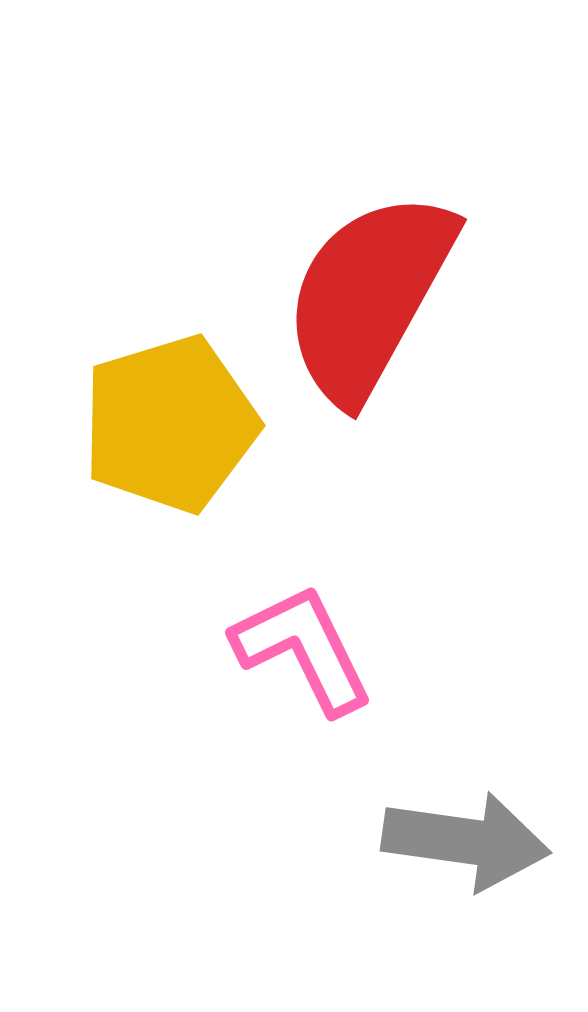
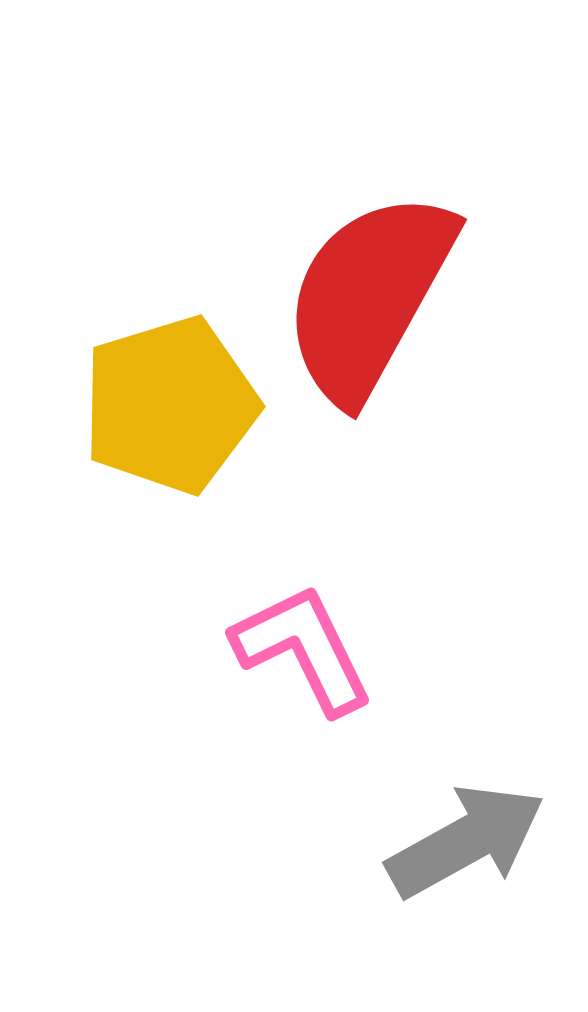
yellow pentagon: moved 19 px up
gray arrow: rotated 37 degrees counterclockwise
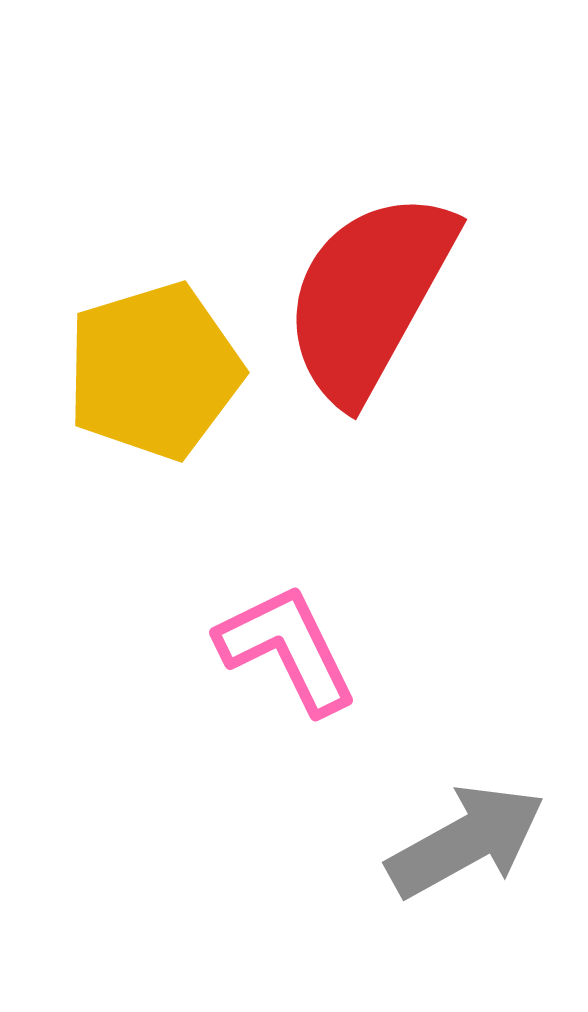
yellow pentagon: moved 16 px left, 34 px up
pink L-shape: moved 16 px left
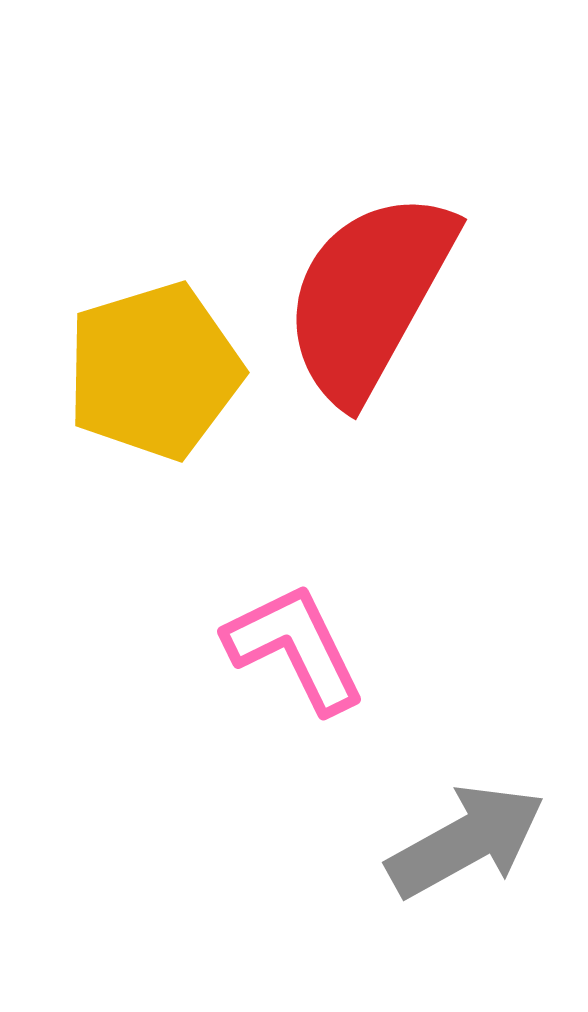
pink L-shape: moved 8 px right, 1 px up
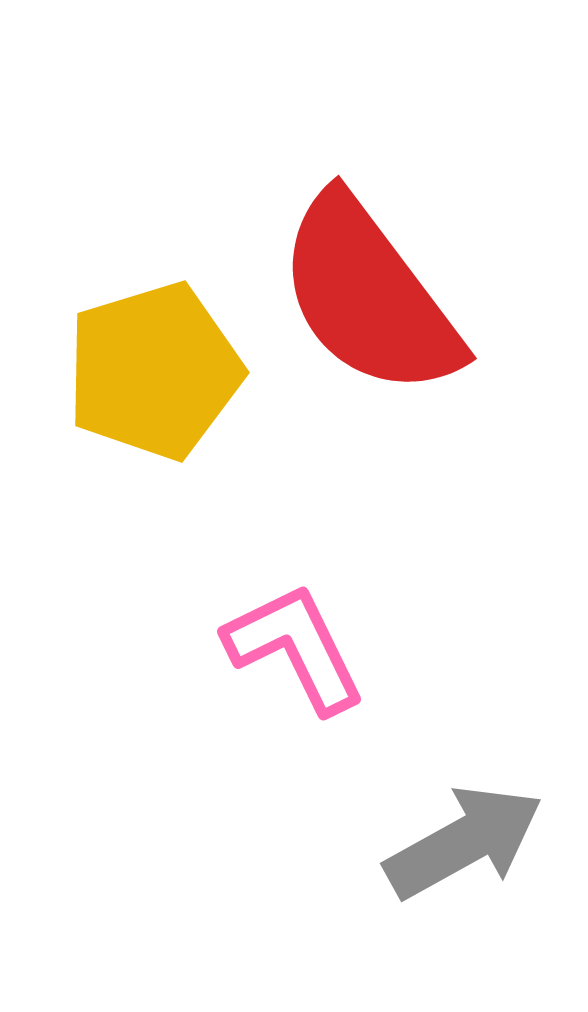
red semicircle: rotated 66 degrees counterclockwise
gray arrow: moved 2 px left, 1 px down
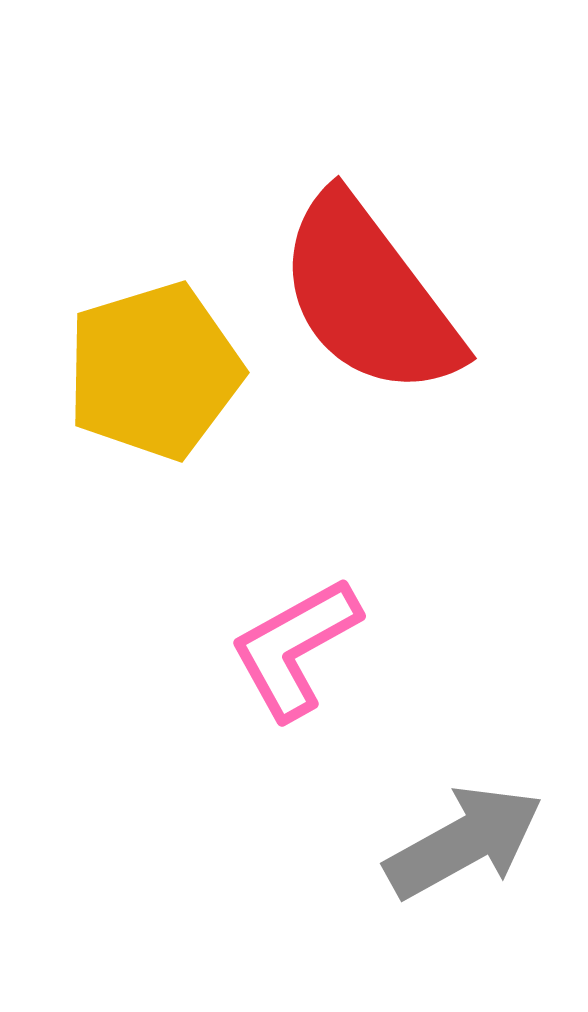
pink L-shape: rotated 93 degrees counterclockwise
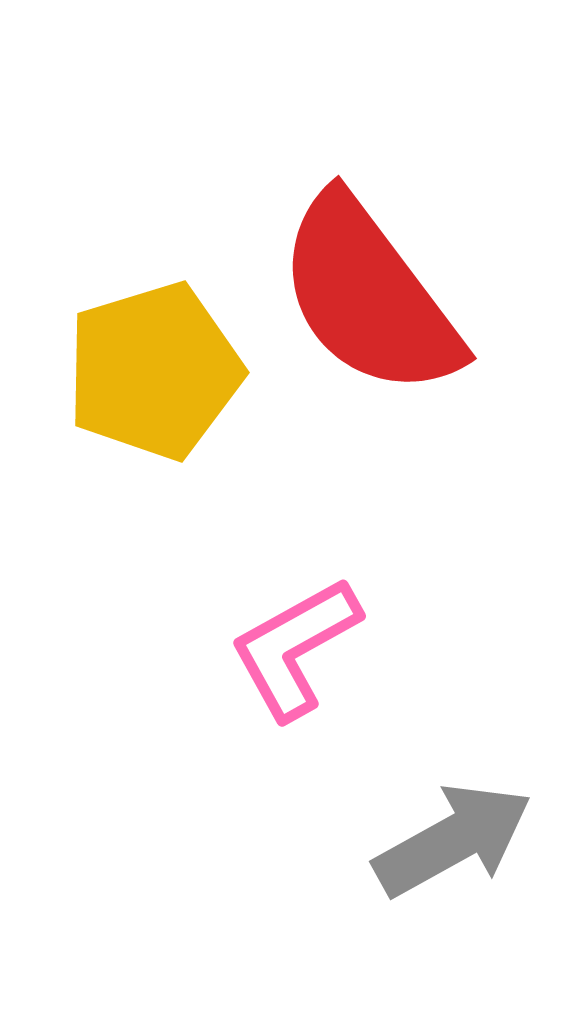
gray arrow: moved 11 px left, 2 px up
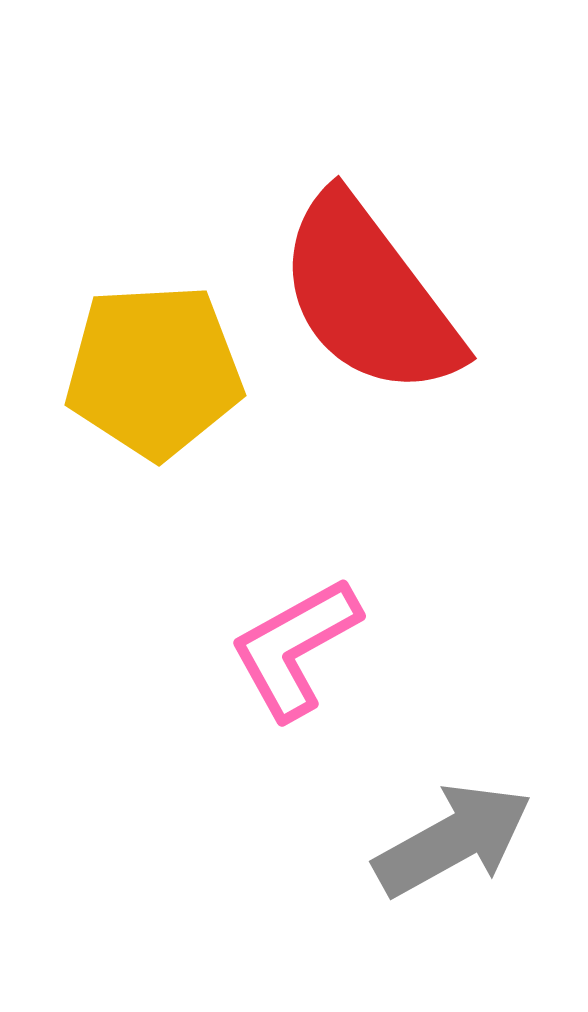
yellow pentagon: rotated 14 degrees clockwise
